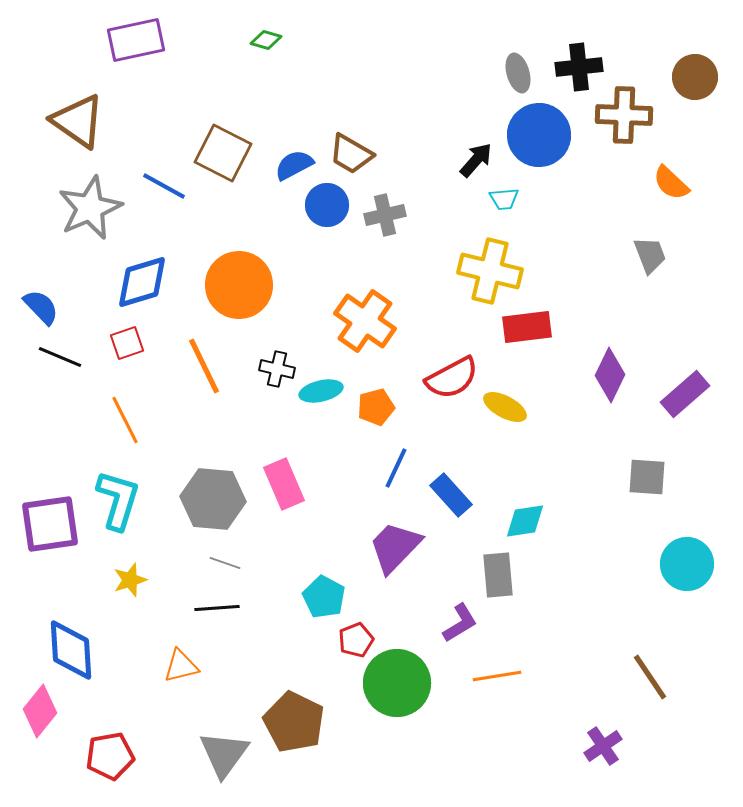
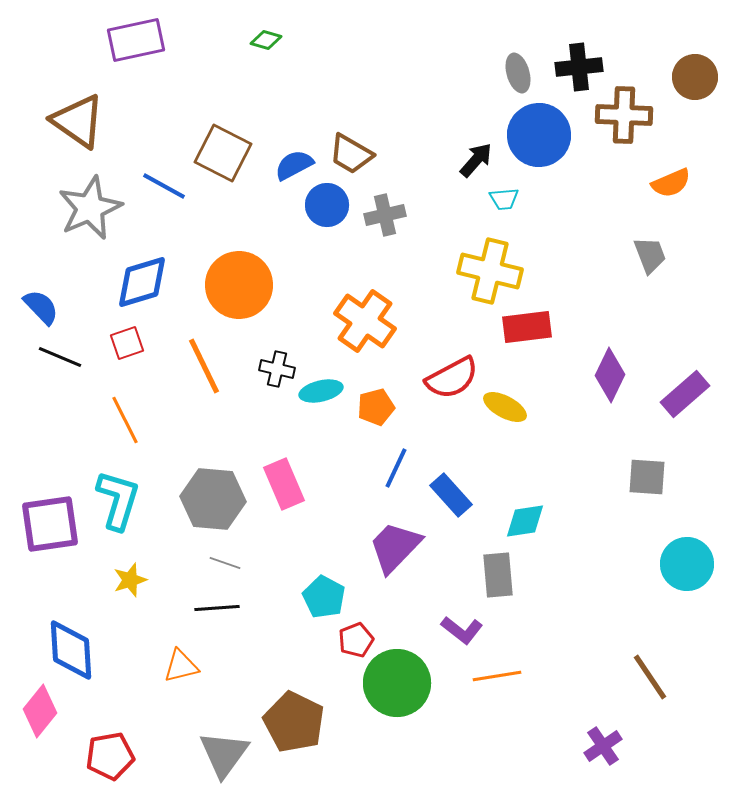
orange semicircle at (671, 183): rotated 66 degrees counterclockwise
purple L-shape at (460, 623): moved 2 px right, 7 px down; rotated 69 degrees clockwise
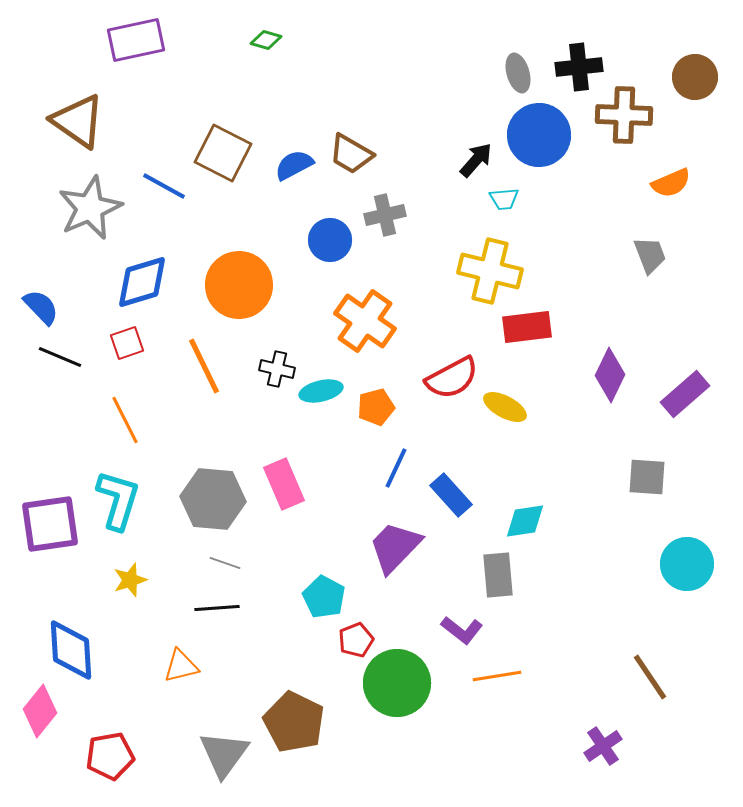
blue circle at (327, 205): moved 3 px right, 35 px down
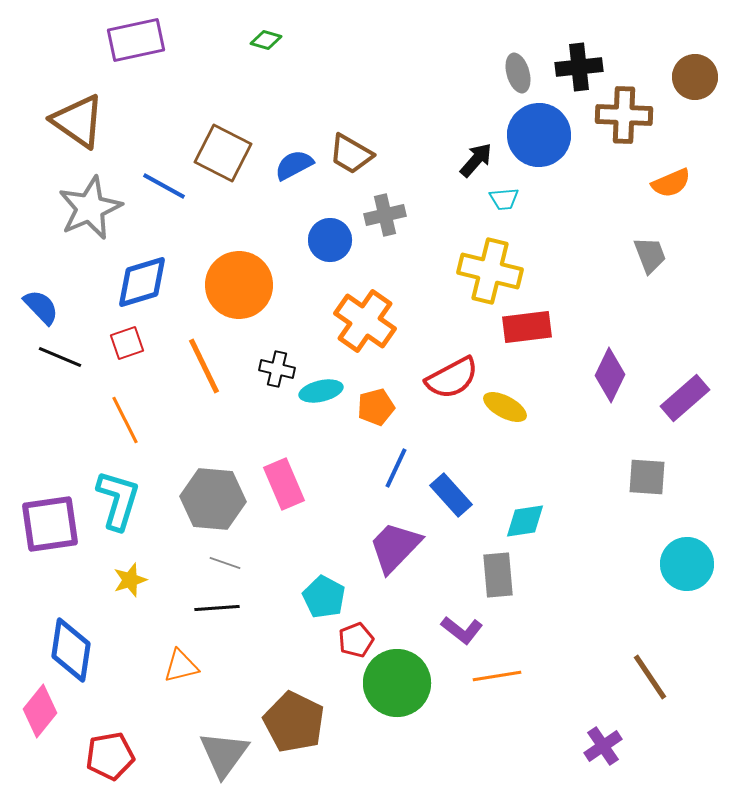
purple rectangle at (685, 394): moved 4 px down
blue diamond at (71, 650): rotated 12 degrees clockwise
